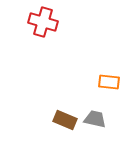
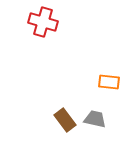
brown rectangle: rotated 30 degrees clockwise
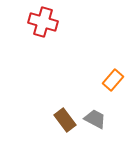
orange rectangle: moved 4 px right, 2 px up; rotated 55 degrees counterclockwise
gray trapezoid: rotated 15 degrees clockwise
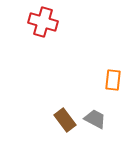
orange rectangle: rotated 35 degrees counterclockwise
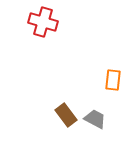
brown rectangle: moved 1 px right, 5 px up
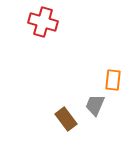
brown rectangle: moved 4 px down
gray trapezoid: moved 14 px up; rotated 95 degrees counterclockwise
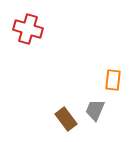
red cross: moved 15 px left, 7 px down
gray trapezoid: moved 5 px down
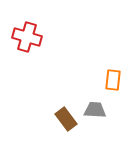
red cross: moved 1 px left, 8 px down
gray trapezoid: rotated 70 degrees clockwise
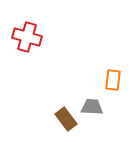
gray trapezoid: moved 3 px left, 3 px up
